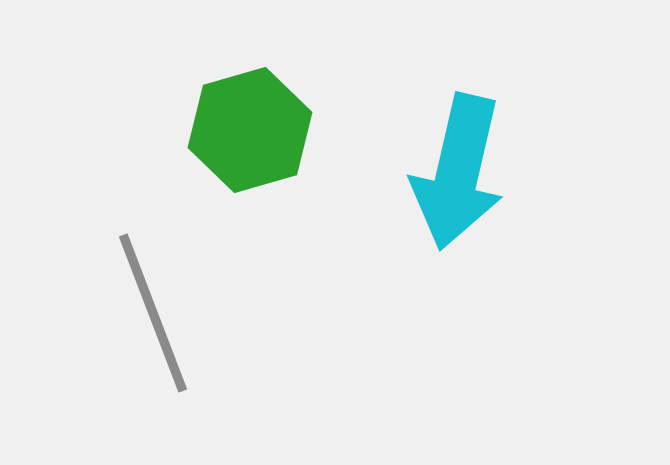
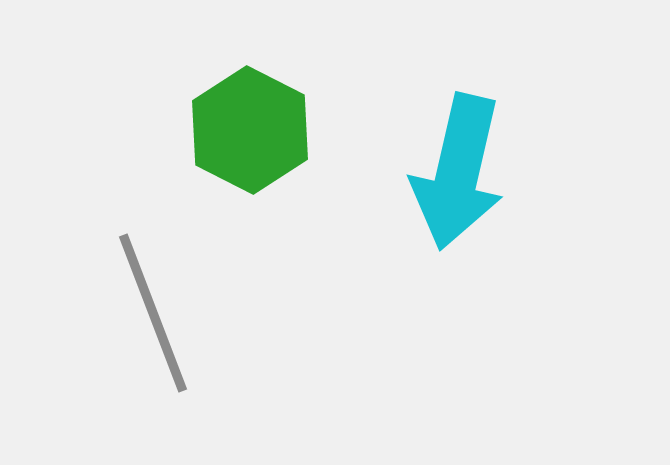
green hexagon: rotated 17 degrees counterclockwise
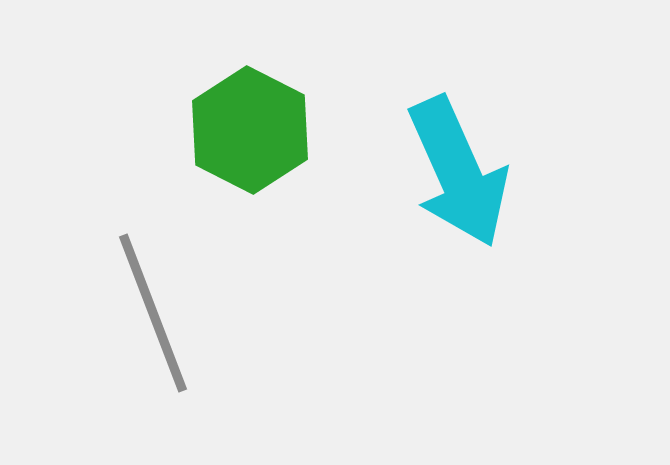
cyan arrow: rotated 37 degrees counterclockwise
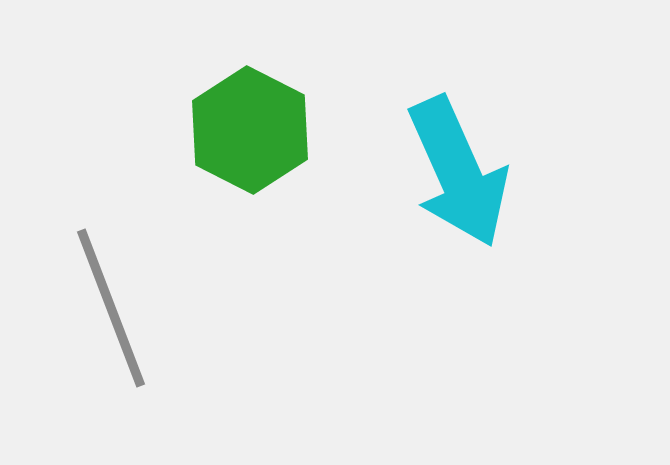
gray line: moved 42 px left, 5 px up
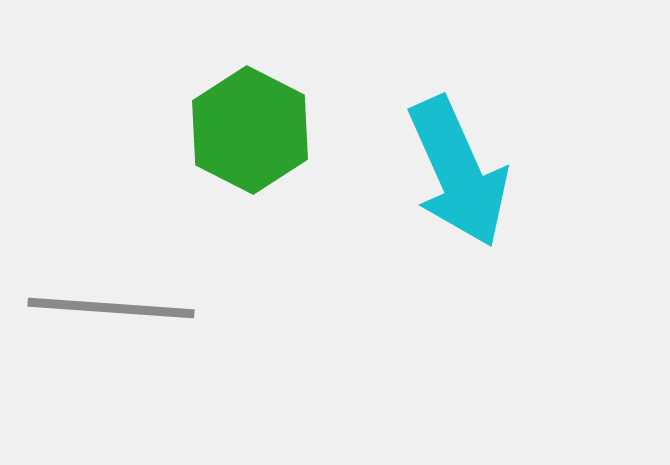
gray line: rotated 65 degrees counterclockwise
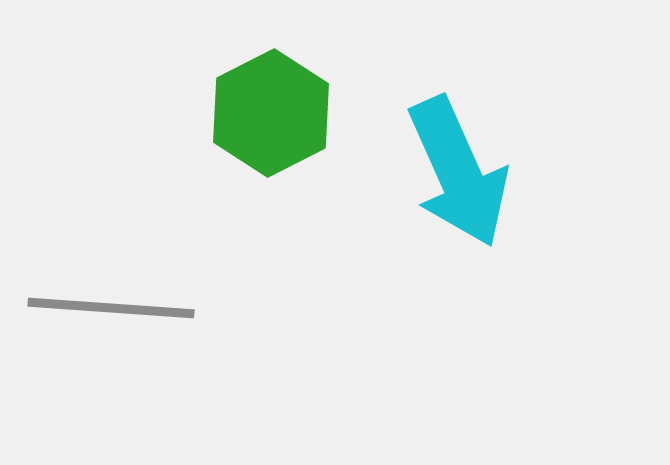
green hexagon: moved 21 px right, 17 px up; rotated 6 degrees clockwise
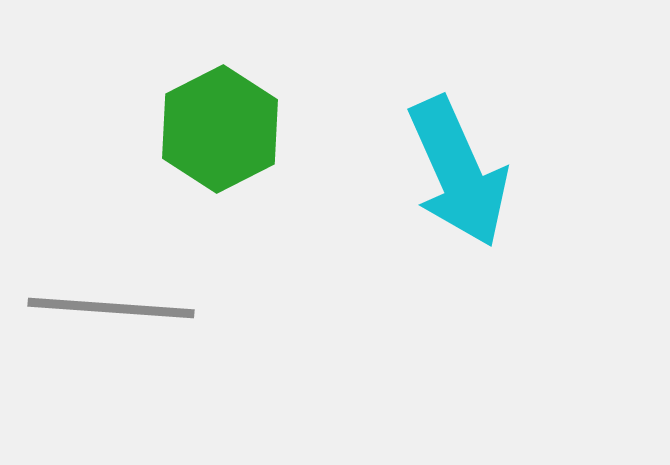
green hexagon: moved 51 px left, 16 px down
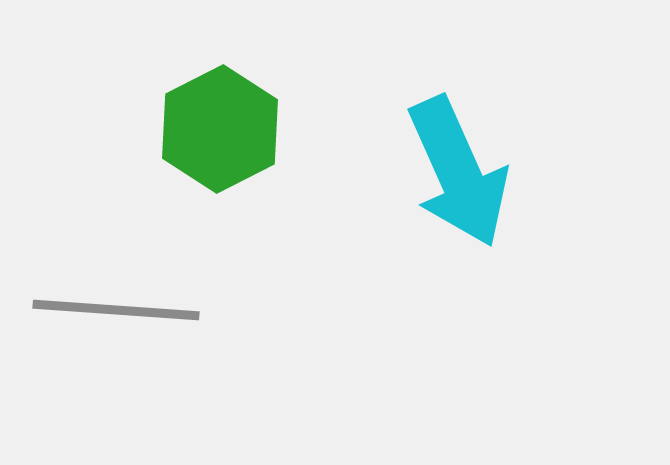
gray line: moved 5 px right, 2 px down
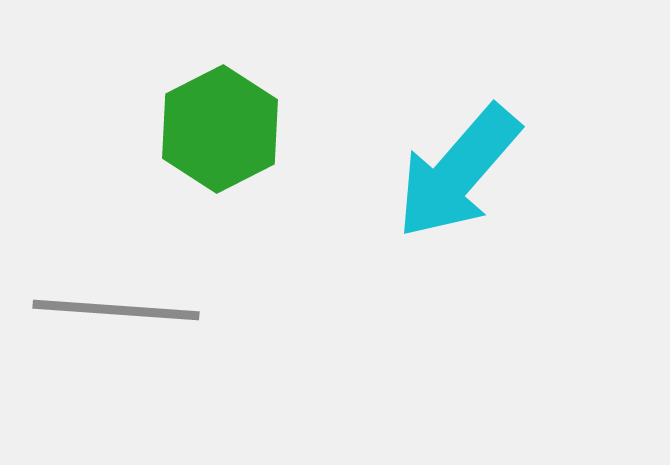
cyan arrow: rotated 65 degrees clockwise
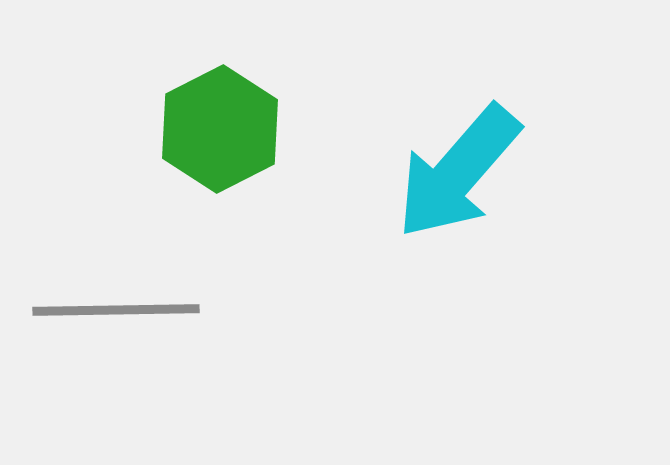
gray line: rotated 5 degrees counterclockwise
